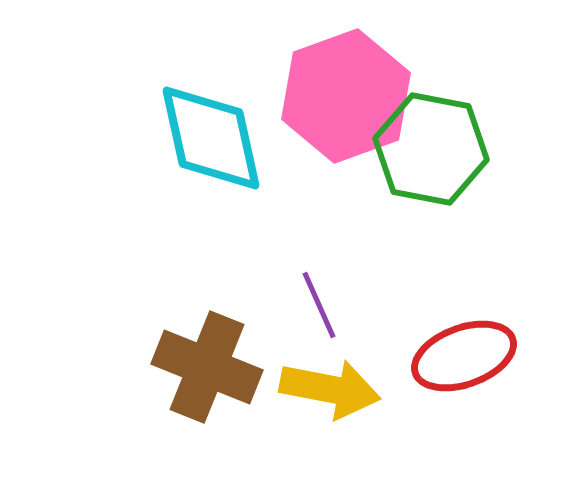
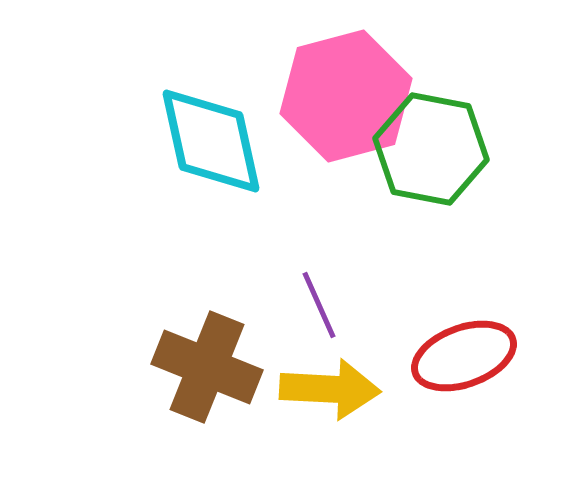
pink hexagon: rotated 5 degrees clockwise
cyan diamond: moved 3 px down
yellow arrow: rotated 8 degrees counterclockwise
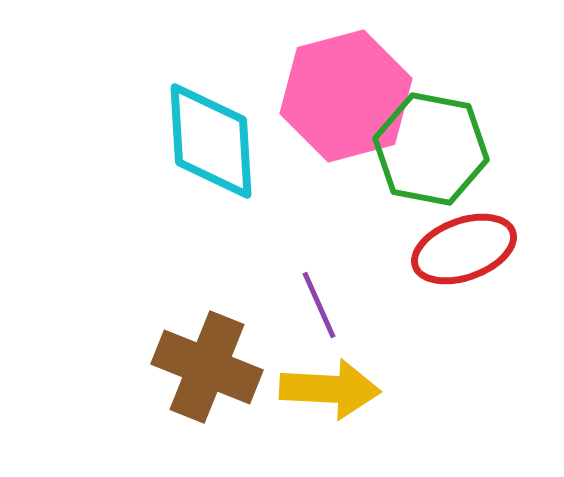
cyan diamond: rotated 9 degrees clockwise
red ellipse: moved 107 px up
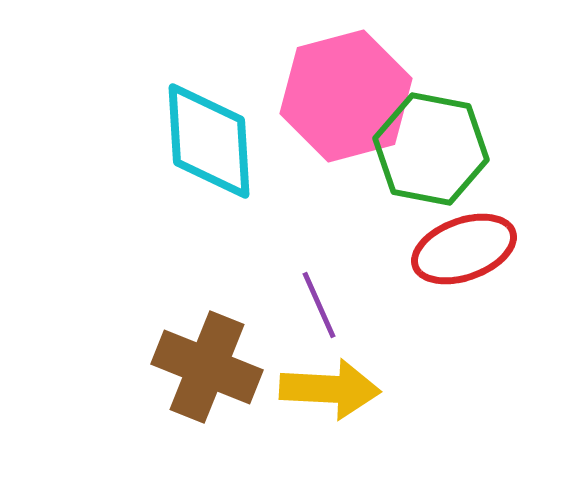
cyan diamond: moved 2 px left
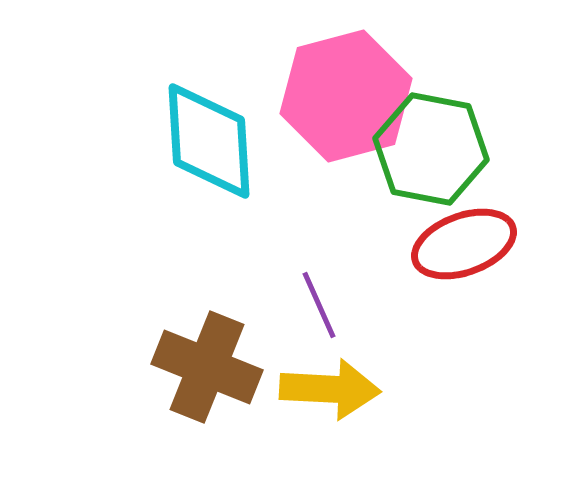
red ellipse: moved 5 px up
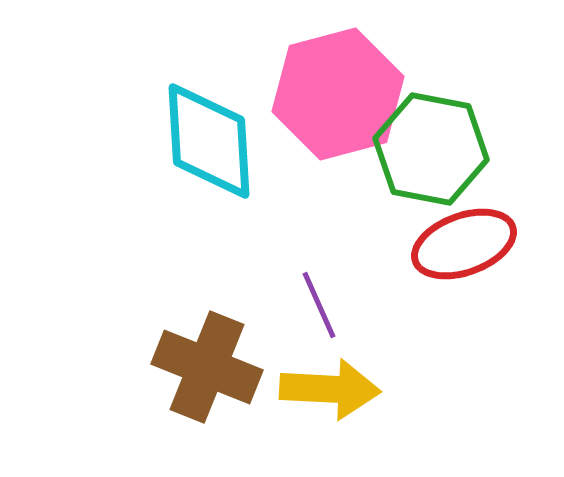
pink hexagon: moved 8 px left, 2 px up
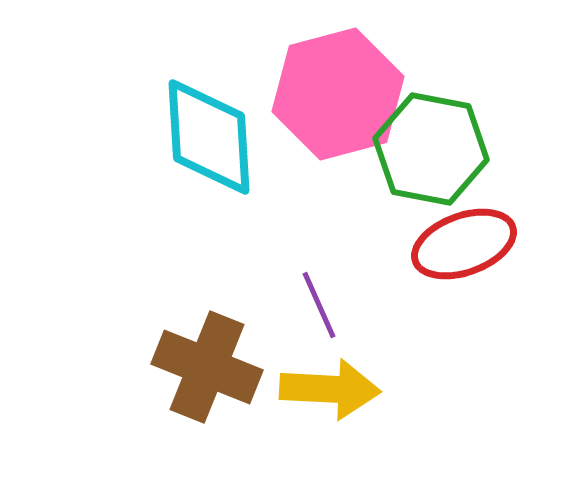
cyan diamond: moved 4 px up
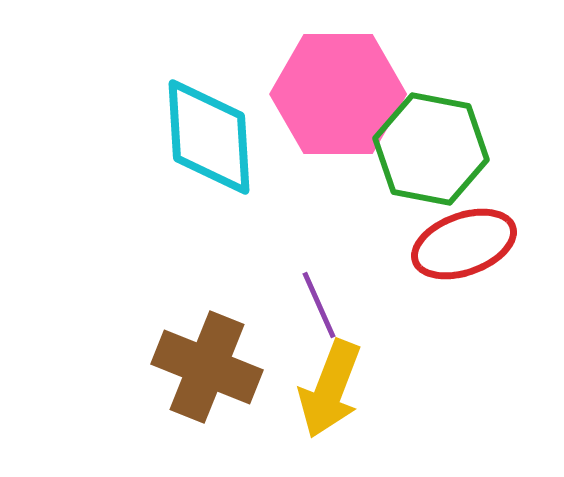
pink hexagon: rotated 15 degrees clockwise
yellow arrow: rotated 108 degrees clockwise
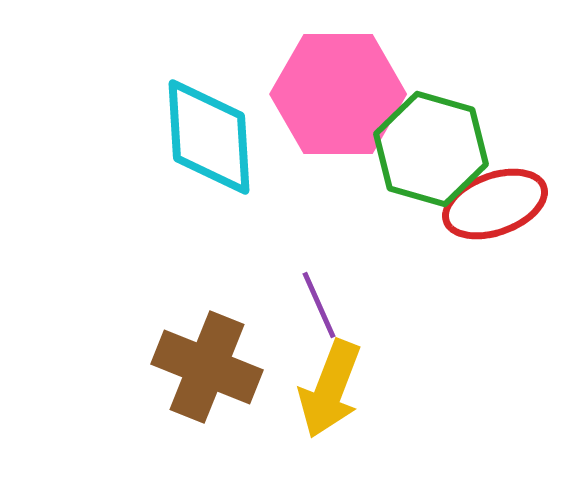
green hexagon: rotated 5 degrees clockwise
red ellipse: moved 31 px right, 40 px up
